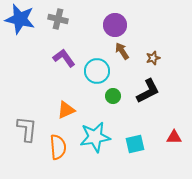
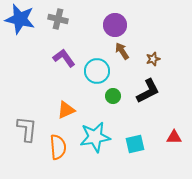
brown star: moved 1 px down
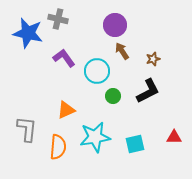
blue star: moved 8 px right, 14 px down
orange semicircle: rotated 10 degrees clockwise
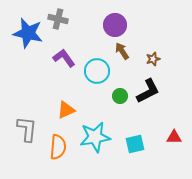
green circle: moved 7 px right
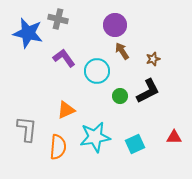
cyan square: rotated 12 degrees counterclockwise
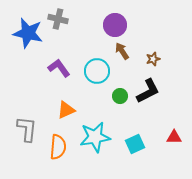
purple L-shape: moved 5 px left, 10 px down
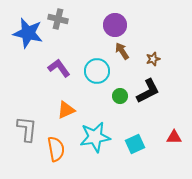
orange semicircle: moved 2 px left, 2 px down; rotated 15 degrees counterclockwise
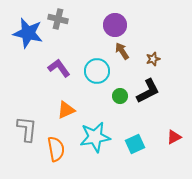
red triangle: rotated 28 degrees counterclockwise
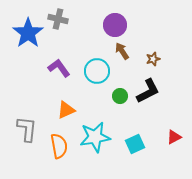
blue star: rotated 24 degrees clockwise
orange semicircle: moved 3 px right, 3 px up
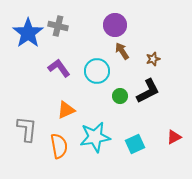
gray cross: moved 7 px down
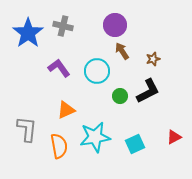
gray cross: moved 5 px right
